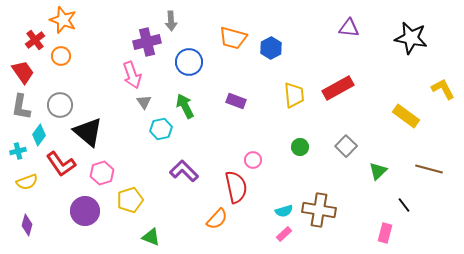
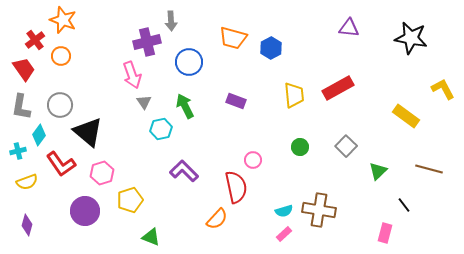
red trapezoid at (23, 72): moved 1 px right, 3 px up
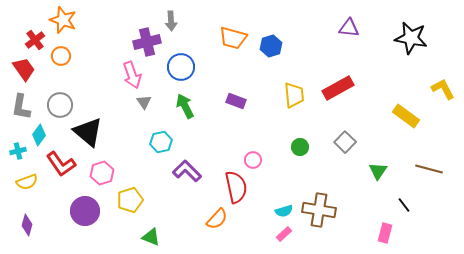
blue hexagon at (271, 48): moved 2 px up; rotated 10 degrees clockwise
blue circle at (189, 62): moved 8 px left, 5 px down
cyan hexagon at (161, 129): moved 13 px down
gray square at (346, 146): moved 1 px left, 4 px up
purple L-shape at (184, 171): moved 3 px right
green triangle at (378, 171): rotated 12 degrees counterclockwise
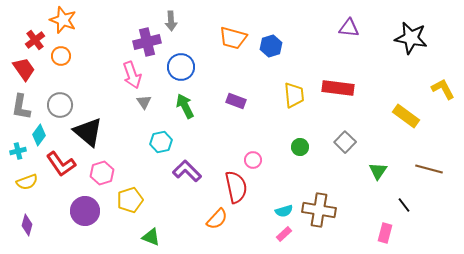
red rectangle at (338, 88): rotated 36 degrees clockwise
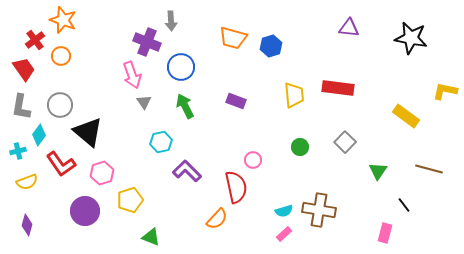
purple cross at (147, 42): rotated 36 degrees clockwise
yellow L-shape at (443, 89): moved 2 px right, 2 px down; rotated 50 degrees counterclockwise
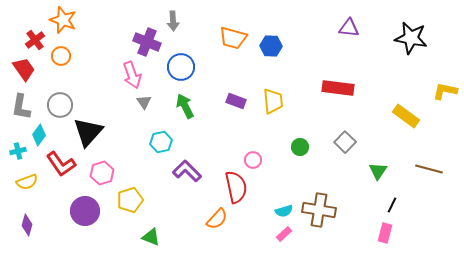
gray arrow at (171, 21): moved 2 px right
blue hexagon at (271, 46): rotated 20 degrees clockwise
yellow trapezoid at (294, 95): moved 21 px left, 6 px down
black triangle at (88, 132): rotated 32 degrees clockwise
black line at (404, 205): moved 12 px left; rotated 63 degrees clockwise
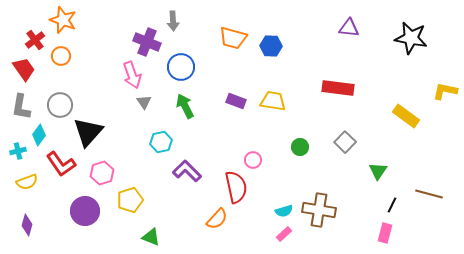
yellow trapezoid at (273, 101): rotated 76 degrees counterclockwise
brown line at (429, 169): moved 25 px down
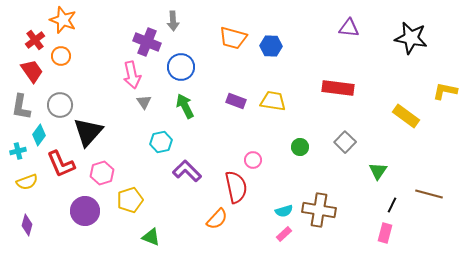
red trapezoid at (24, 69): moved 8 px right, 2 px down
pink arrow at (132, 75): rotated 8 degrees clockwise
red L-shape at (61, 164): rotated 12 degrees clockwise
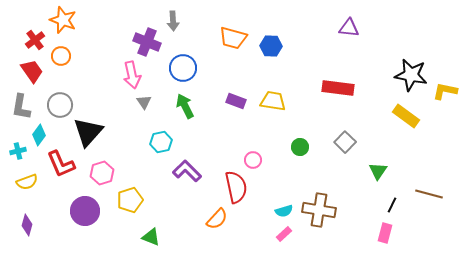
black star at (411, 38): moved 37 px down
blue circle at (181, 67): moved 2 px right, 1 px down
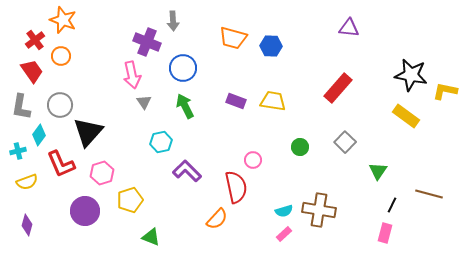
red rectangle at (338, 88): rotated 56 degrees counterclockwise
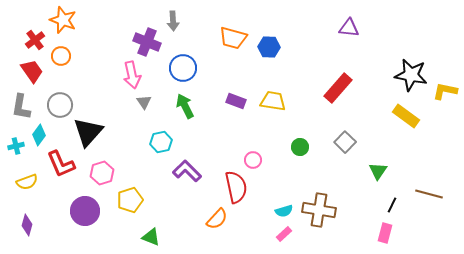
blue hexagon at (271, 46): moved 2 px left, 1 px down
cyan cross at (18, 151): moved 2 px left, 5 px up
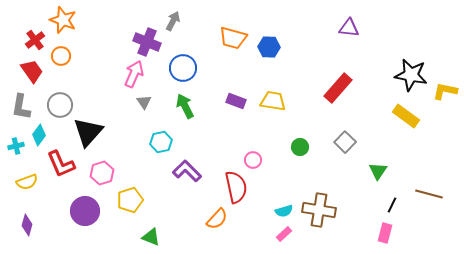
gray arrow at (173, 21): rotated 150 degrees counterclockwise
pink arrow at (132, 75): moved 2 px right, 1 px up; rotated 144 degrees counterclockwise
